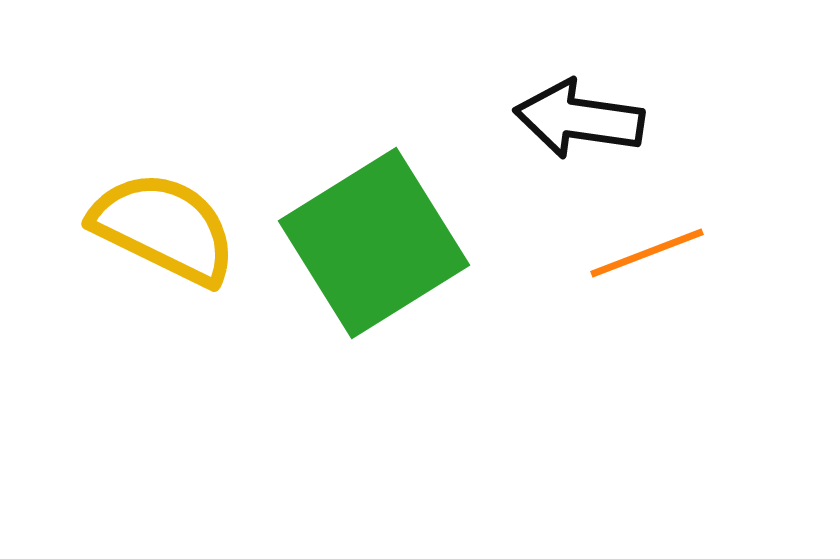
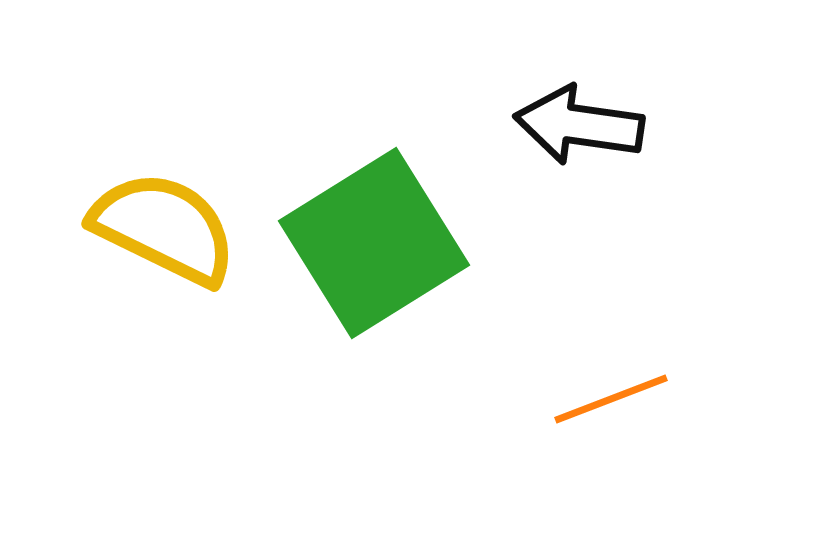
black arrow: moved 6 px down
orange line: moved 36 px left, 146 px down
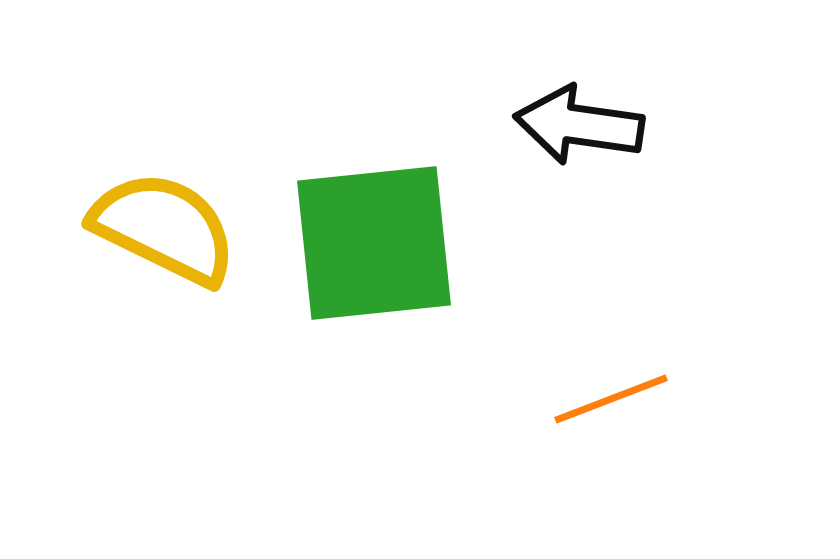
green square: rotated 26 degrees clockwise
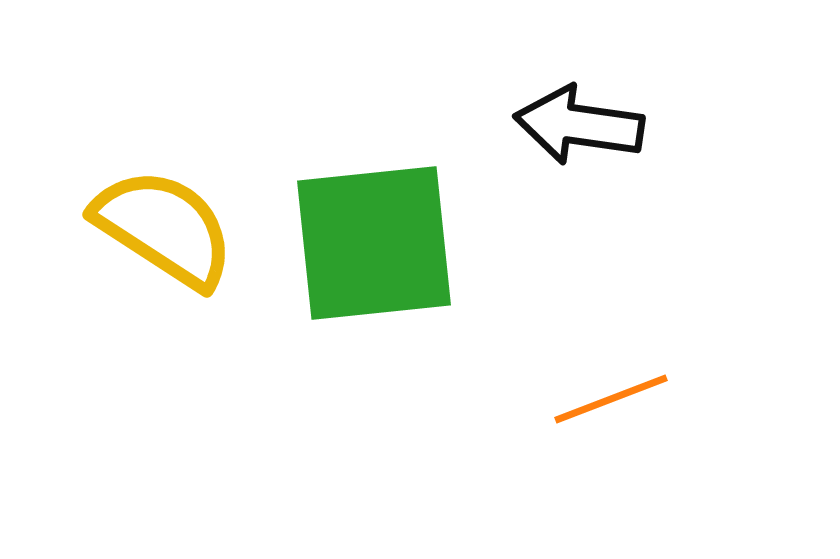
yellow semicircle: rotated 7 degrees clockwise
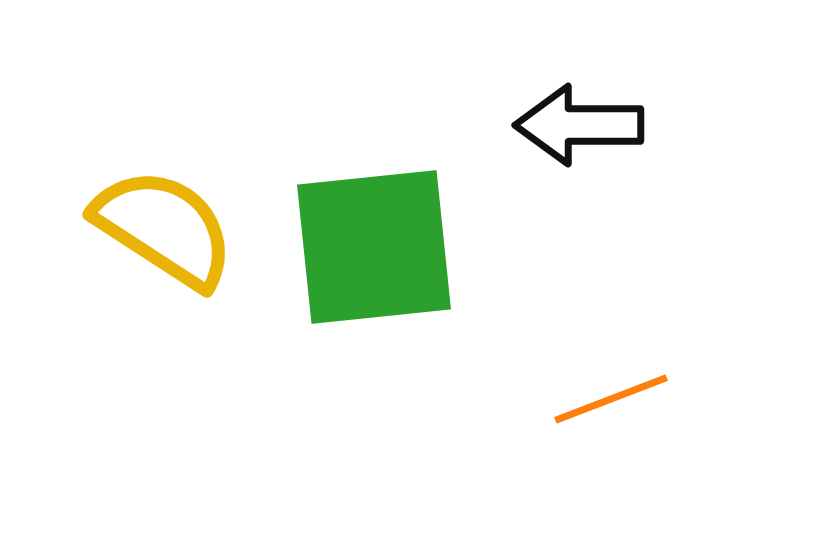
black arrow: rotated 8 degrees counterclockwise
green square: moved 4 px down
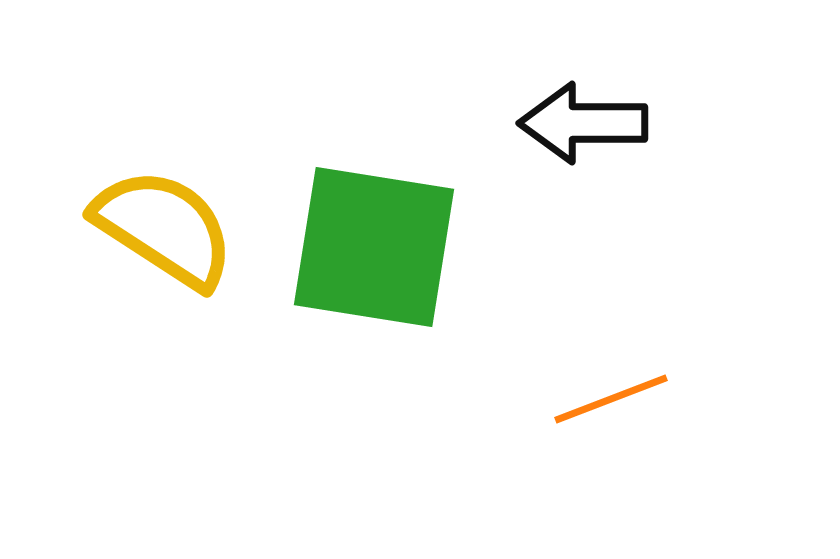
black arrow: moved 4 px right, 2 px up
green square: rotated 15 degrees clockwise
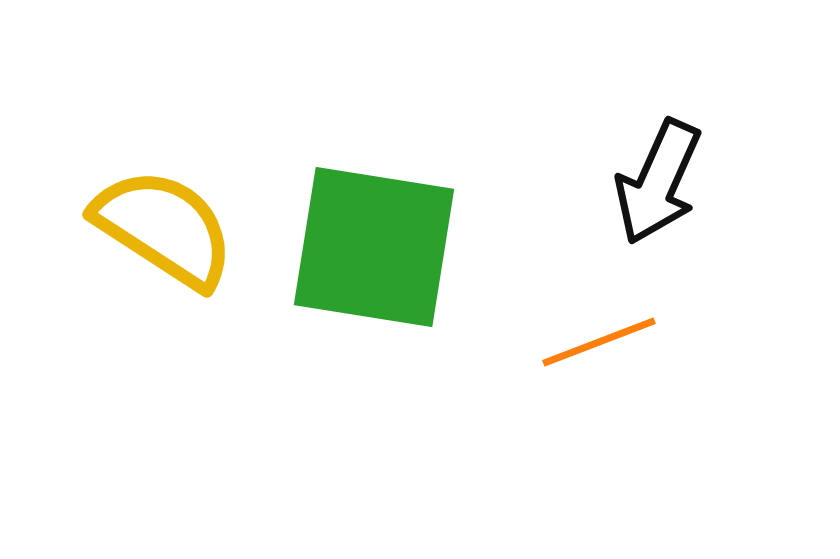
black arrow: moved 75 px right, 59 px down; rotated 66 degrees counterclockwise
orange line: moved 12 px left, 57 px up
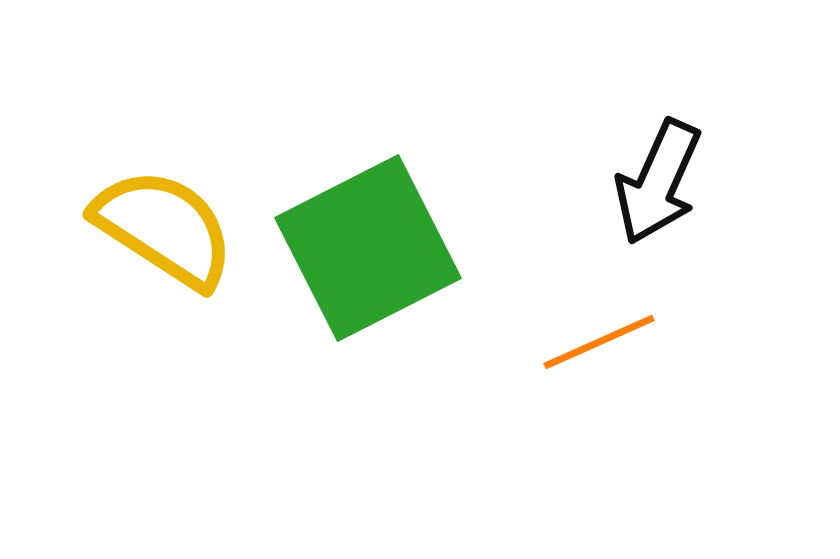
green square: moved 6 px left, 1 px down; rotated 36 degrees counterclockwise
orange line: rotated 3 degrees counterclockwise
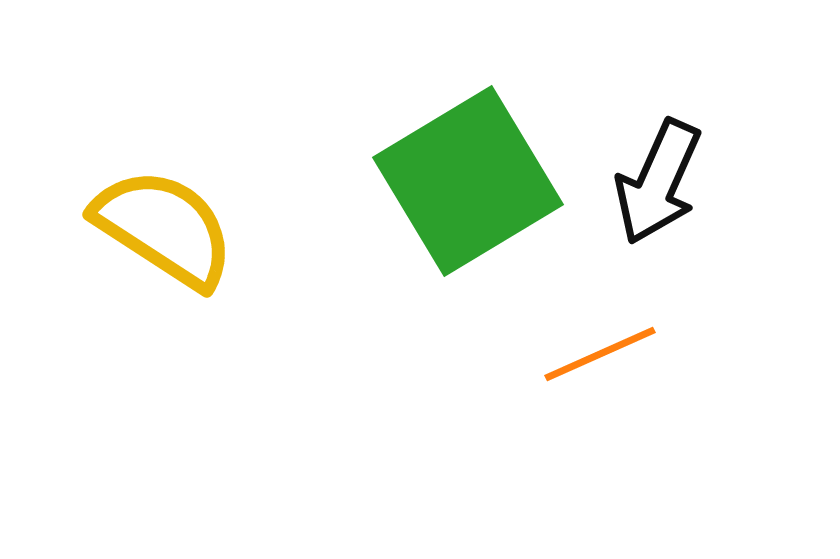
green square: moved 100 px right, 67 px up; rotated 4 degrees counterclockwise
orange line: moved 1 px right, 12 px down
